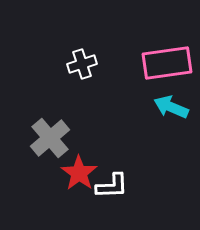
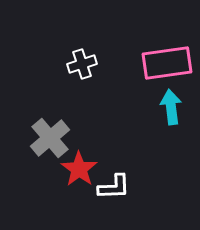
cyan arrow: rotated 60 degrees clockwise
red star: moved 4 px up
white L-shape: moved 2 px right, 1 px down
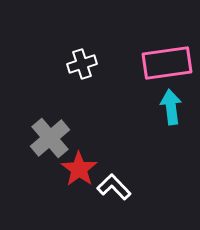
white L-shape: rotated 132 degrees counterclockwise
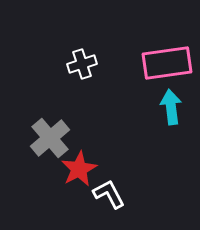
red star: rotated 9 degrees clockwise
white L-shape: moved 5 px left, 7 px down; rotated 16 degrees clockwise
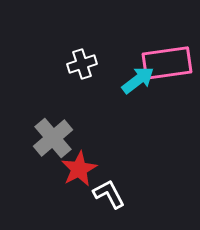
cyan arrow: moved 33 px left, 27 px up; rotated 60 degrees clockwise
gray cross: moved 3 px right
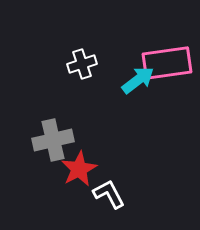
gray cross: moved 2 px down; rotated 27 degrees clockwise
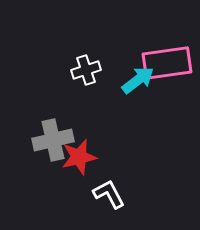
white cross: moved 4 px right, 6 px down
red star: moved 12 px up; rotated 15 degrees clockwise
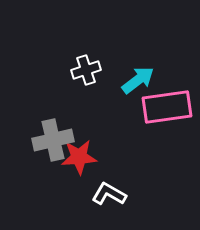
pink rectangle: moved 44 px down
red star: rotated 9 degrees clockwise
white L-shape: rotated 32 degrees counterclockwise
